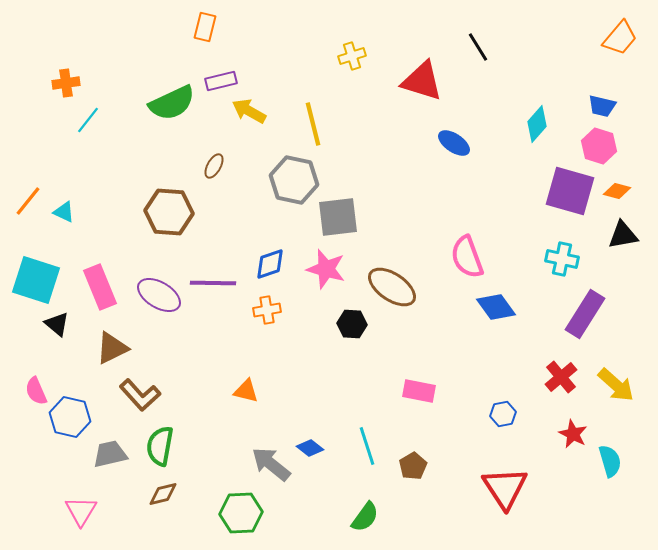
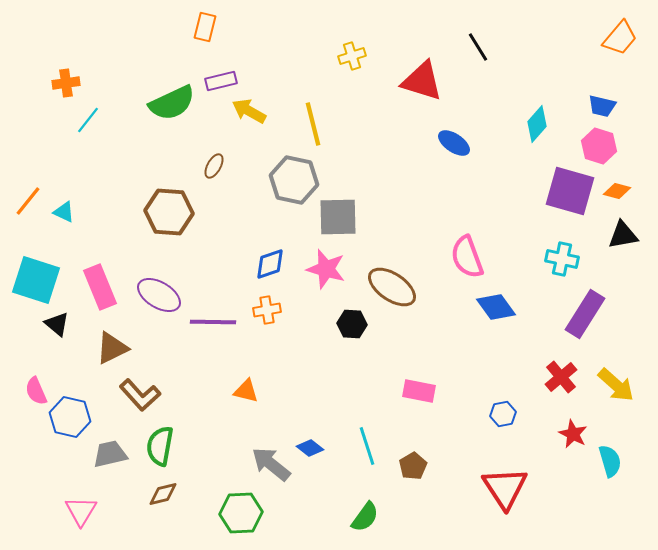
gray square at (338, 217): rotated 6 degrees clockwise
purple line at (213, 283): moved 39 px down
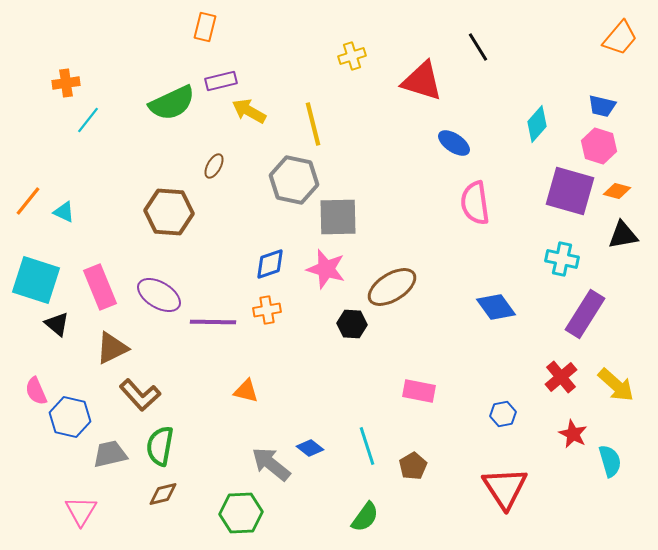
pink semicircle at (467, 257): moved 8 px right, 54 px up; rotated 12 degrees clockwise
brown ellipse at (392, 287): rotated 66 degrees counterclockwise
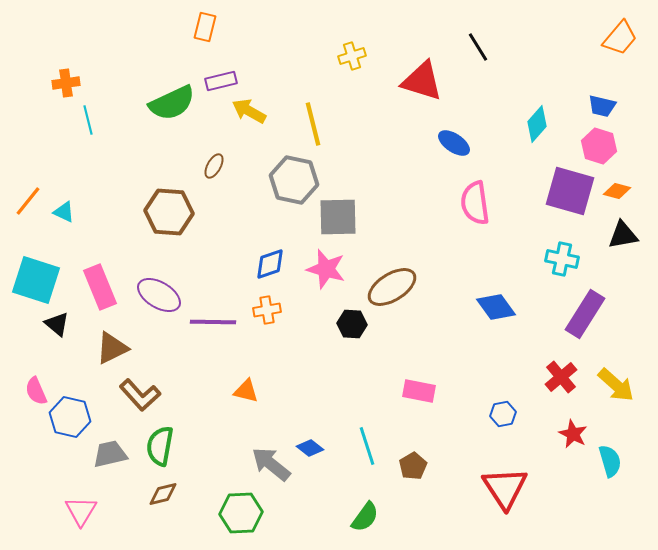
cyan line at (88, 120): rotated 52 degrees counterclockwise
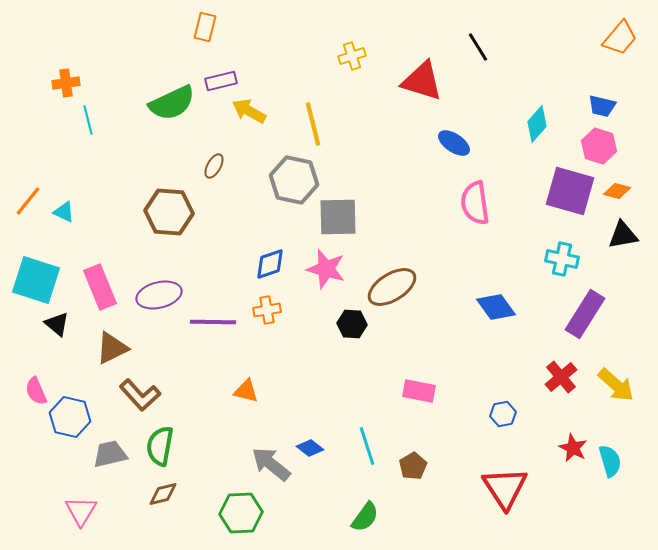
purple ellipse at (159, 295): rotated 45 degrees counterclockwise
red star at (573, 434): moved 14 px down
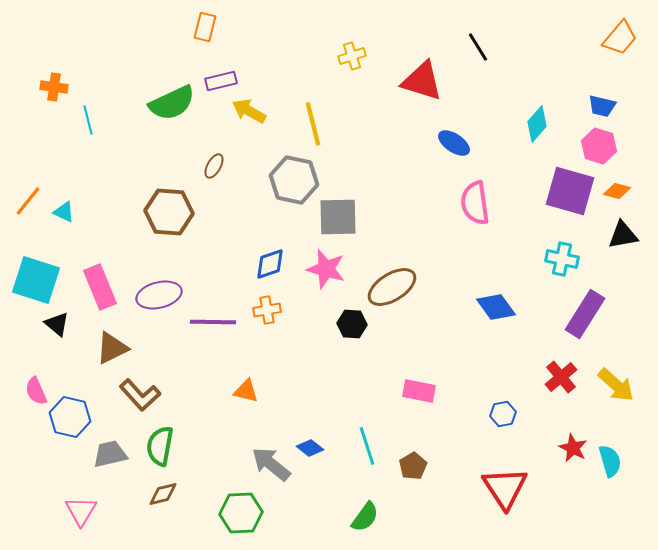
orange cross at (66, 83): moved 12 px left, 4 px down; rotated 16 degrees clockwise
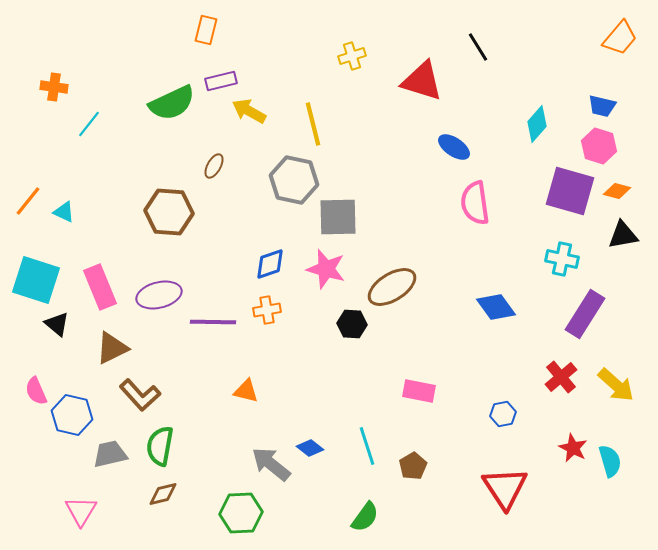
orange rectangle at (205, 27): moved 1 px right, 3 px down
cyan line at (88, 120): moved 1 px right, 4 px down; rotated 52 degrees clockwise
blue ellipse at (454, 143): moved 4 px down
blue hexagon at (70, 417): moved 2 px right, 2 px up
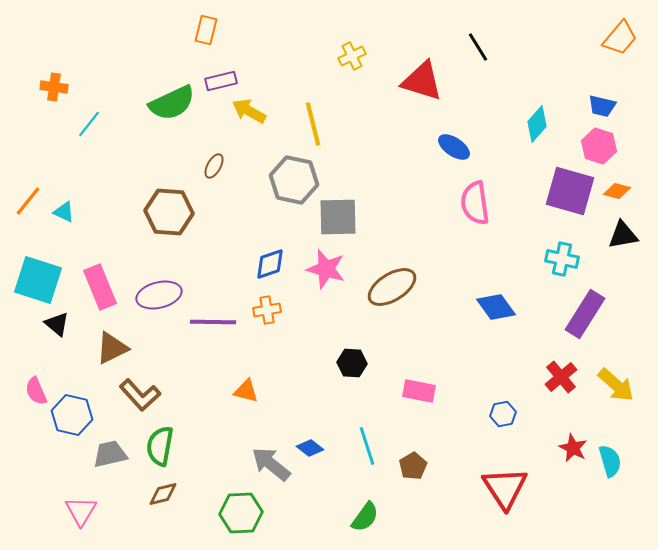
yellow cross at (352, 56): rotated 8 degrees counterclockwise
cyan square at (36, 280): moved 2 px right
black hexagon at (352, 324): moved 39 px down
